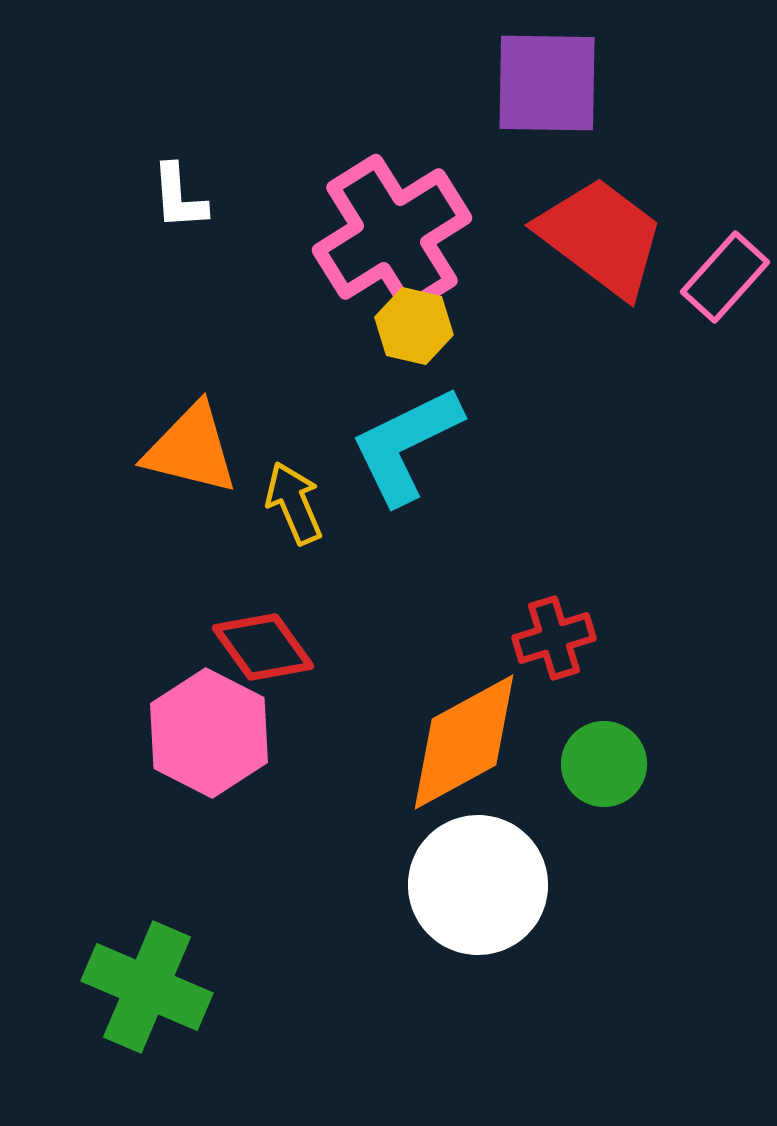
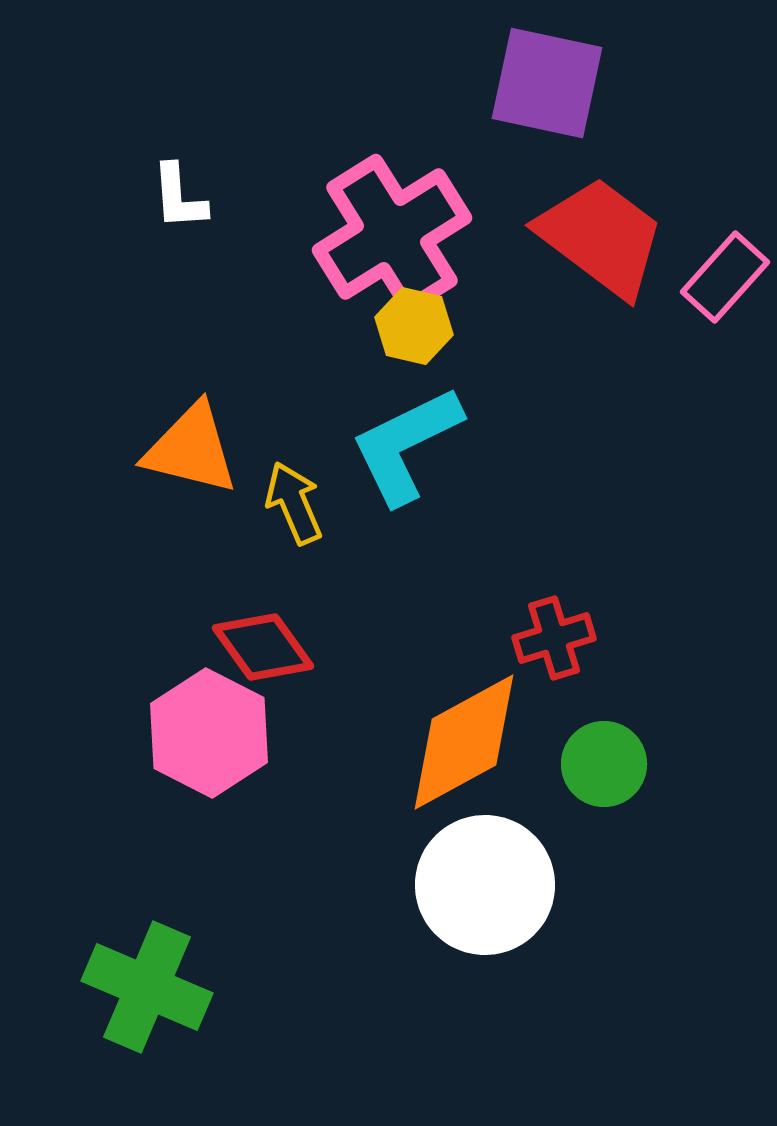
purple square: rotated 11 degrees clockwise
white circle: moved 7 px right
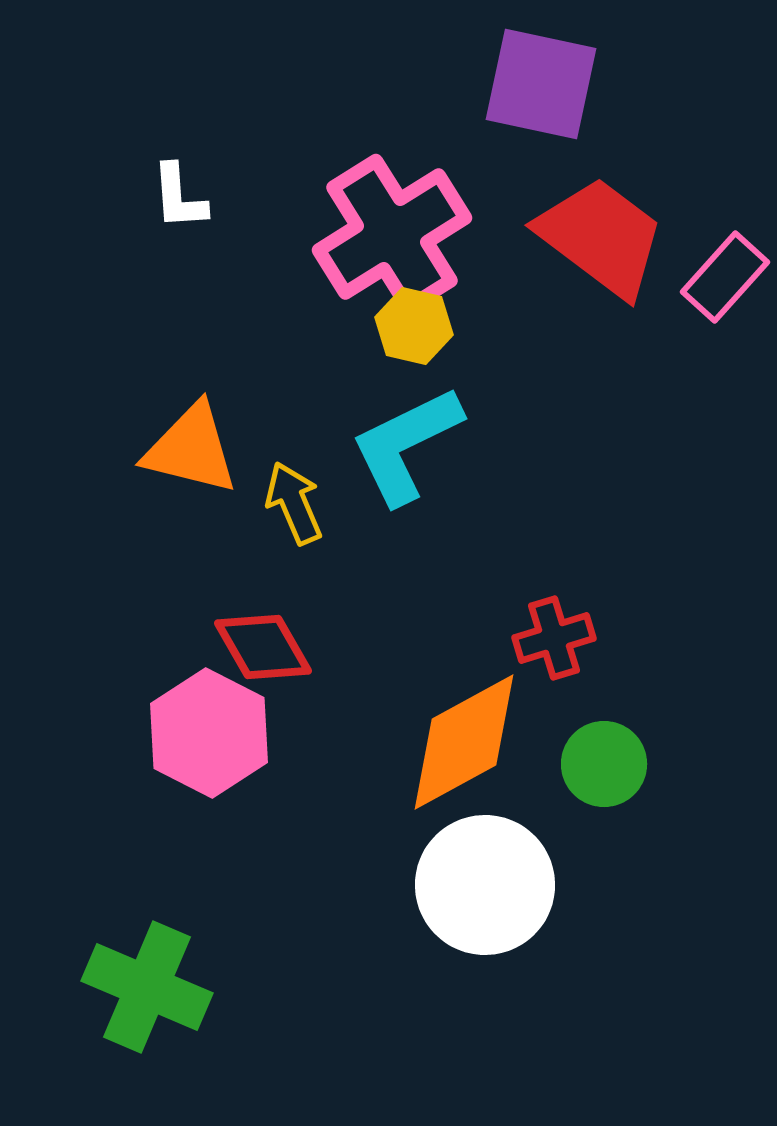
purple square: moved 6 px left, 1 px down
red diamond: rotated 6 degrees clockwise
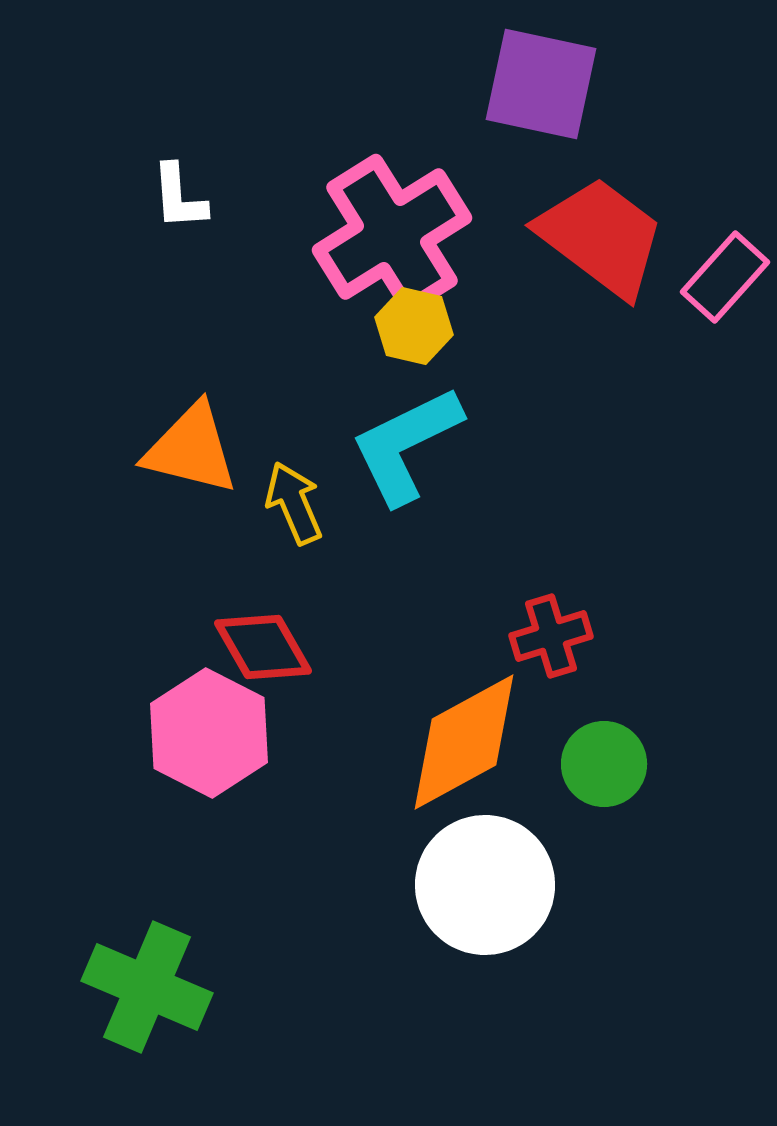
red cross: moved 3 px left, 2 px up
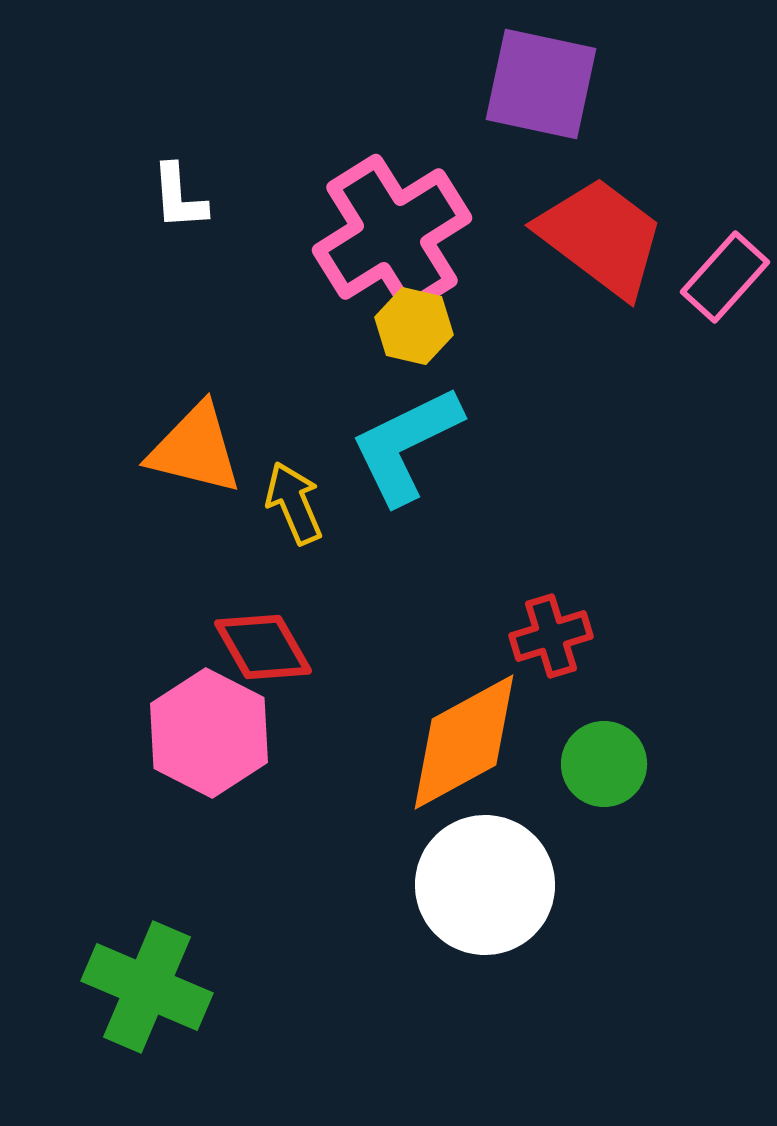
orange triangle: moved 4 px right
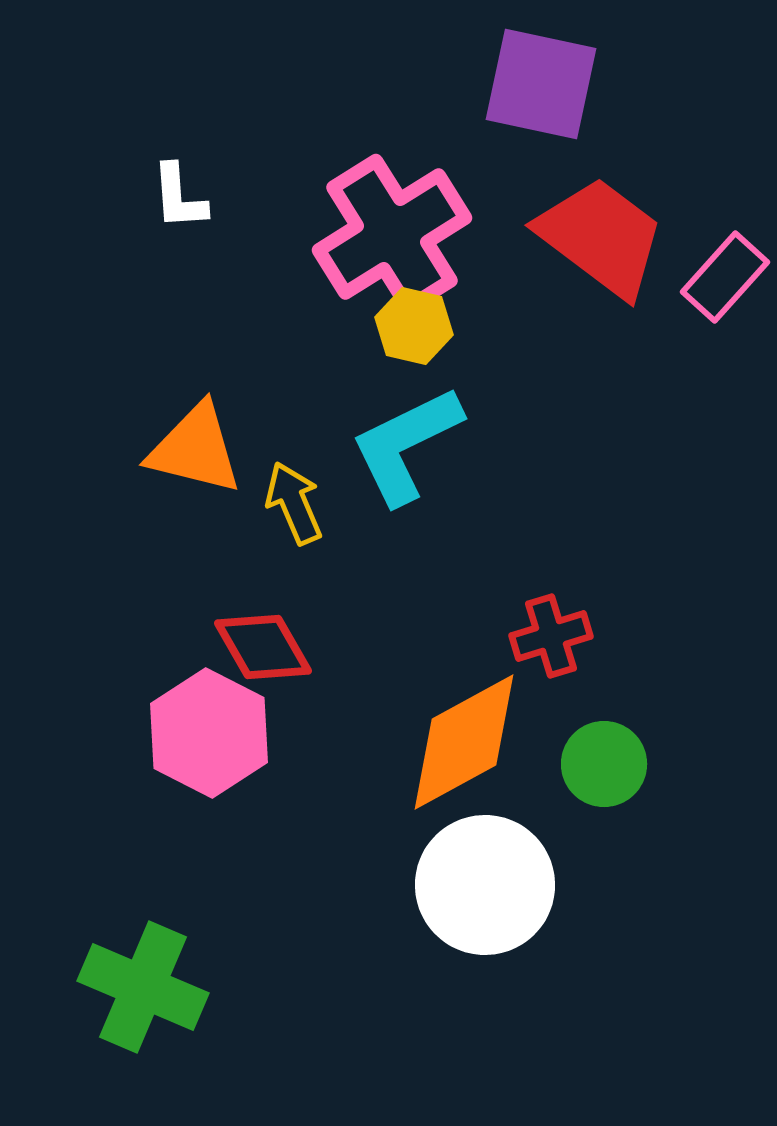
green cross: moved 4 px left
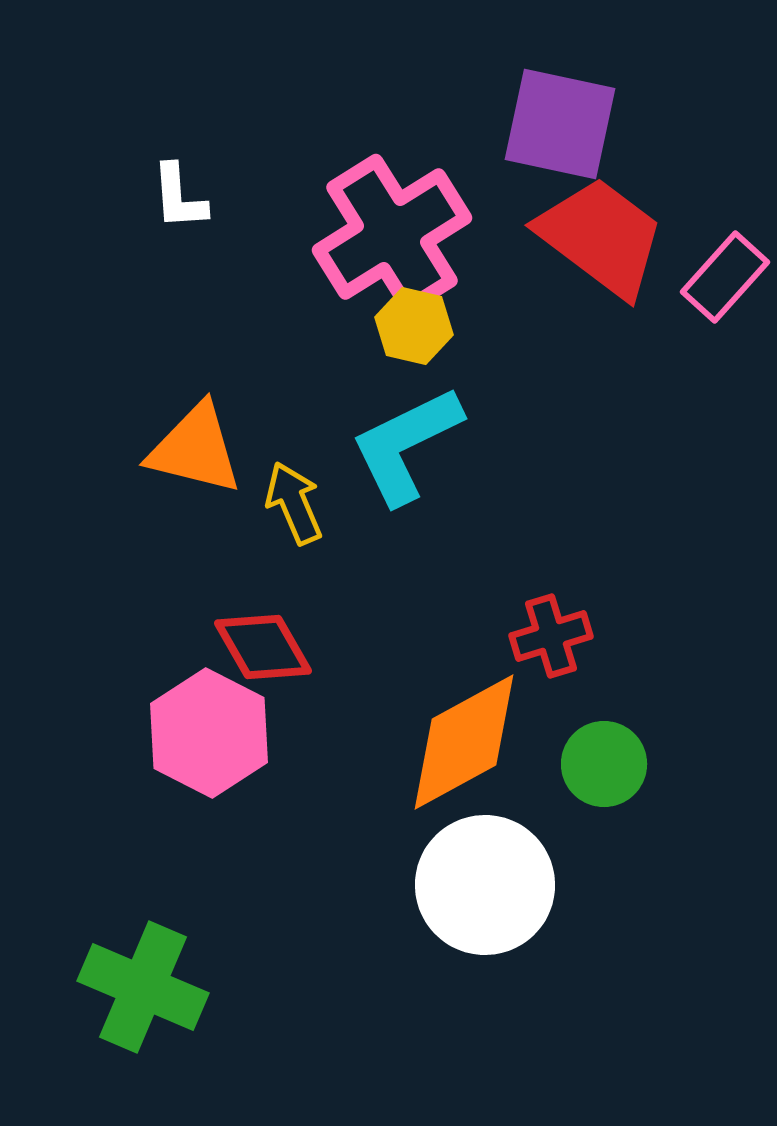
purple square: moved 19 px right, 40 px down
